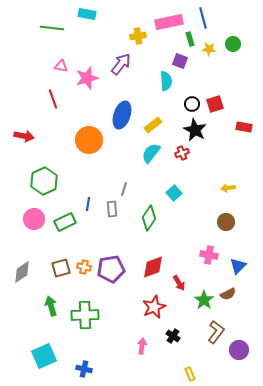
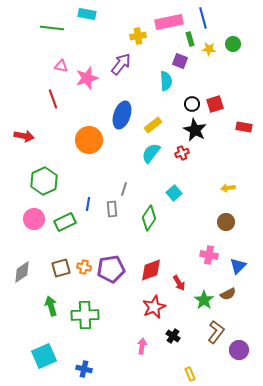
red diamond at (153, 267): moved 2 px left, 3 px down
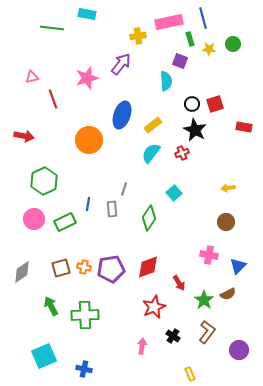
pink triangle at (61, 66): moved 29 px left, 11 px down; rotated 24 degrees counterclockwise
red diamond at (151, 270): moved 3 px left, 3 px up
green arrow at (51, 306): rotated 12 degrees counterclockwise
brown L-shape at (216, 332): moved 9 px left
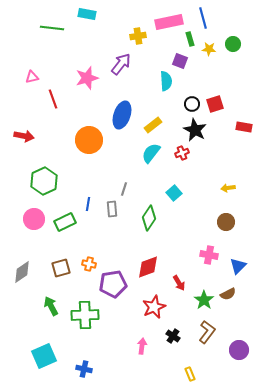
orange cross at (84, 267): moved 5 px right, 3 px up
purple pentagon at (111, 269): moved 2 px right, 15 px down
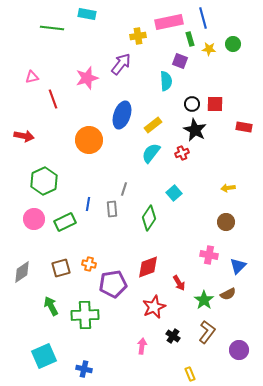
red square at (215, 104): rotated 18 degrees clockwise
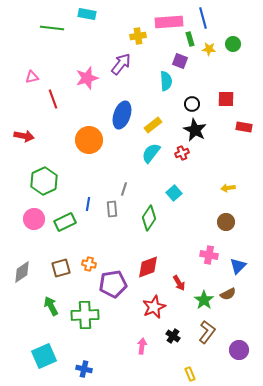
pink rectangle at (169, 22): rotated 8 degrees clockwise
red square at (215, 104): moved 11 px right, 5 px up
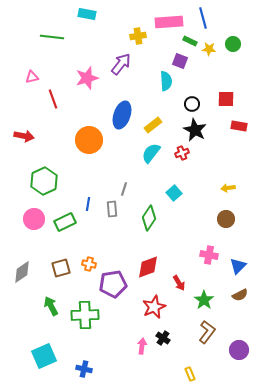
green line at (52, 28): moved 9 px down
green rectangle at (190, 39): moved 2 px down; rotated 48 degrees counterclockwise
red rectangle at (244, 127): moved 5 px left, 1 px up
brown circle at (226, 222): moved 3 px up
brown semicircle at (228, 294): moved 12 px right, 1 px down
black cross at (173, 336): moved 10 px left, 2 px down
